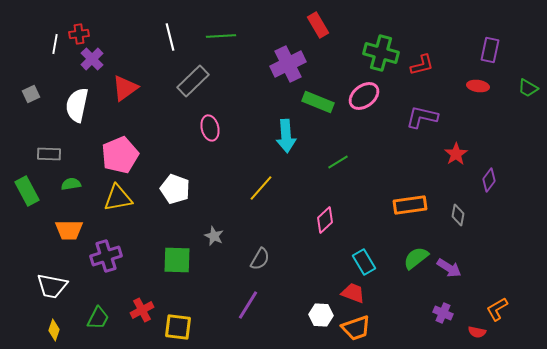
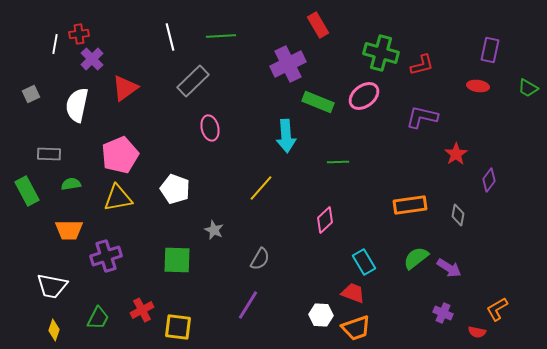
green line at (338, 162): rotated 30 degrees clockwise
gray star at (214, 236): moved 6 px up
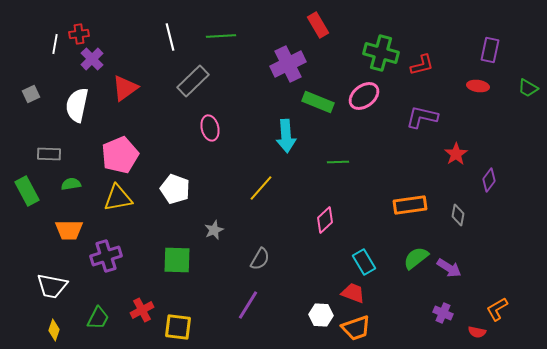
gray star at (214, 230): rotated 24 degrees clockwise
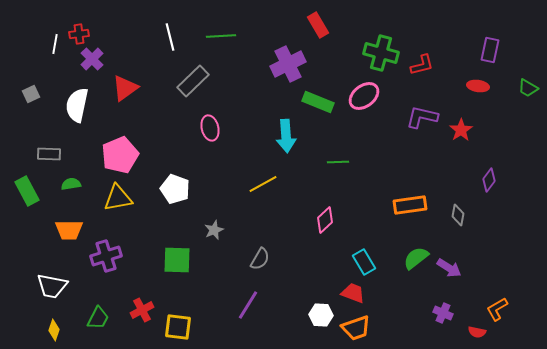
red star at (456, 154): moved 5 px right, 24 px up
yellow line at (261, 188): moved 2 px right, 4 px up; rotated 20 degrees clockwise
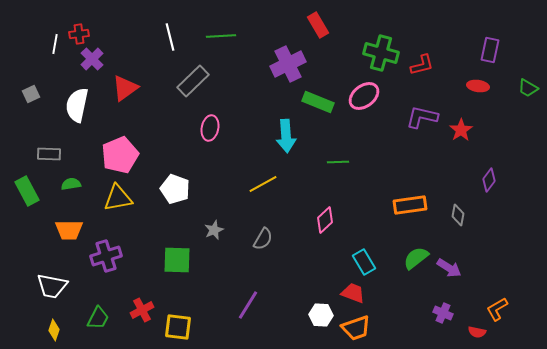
pink ellipse at (210, 128): rotated 25 degrees clockwise
gray semicircle at (260, 259): moved 3 px right, 20 px up
